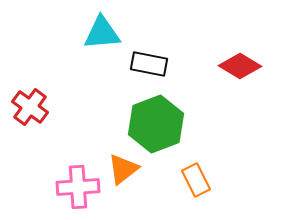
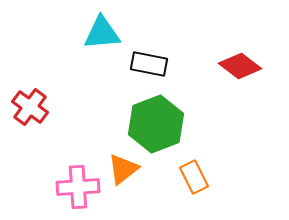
red diamond: rotated 6 degrees clockwise
orange rectangle: moved 2 px left, 3 px up
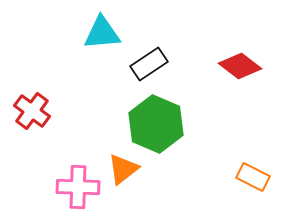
black rectangle: rotated 45 degrees counterclockwise
red cross: moved 2 px right, 4 px down
green hexagon: rotated 16 degrees counterclockwise
orange rectangle: moved 59 px right; rotated 36 degrees counterclockwise
pink cross: rotated 6 degrees clockwise
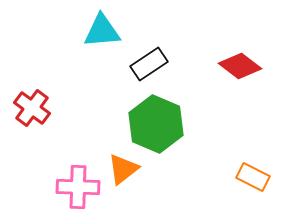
cyan triangle: moved 2 px up
red cross: moved 3 px up
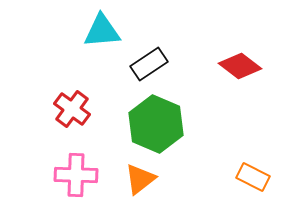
red cross: moved 40 px right, 1 px down
orange triangle: moved 17 px right, 10 px down
pink cross: moved 2 px left, 12 px up
